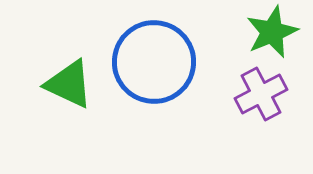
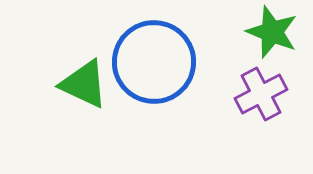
green star: rotated 28 degrees counterclockwise
green triangle: moved 15 px right
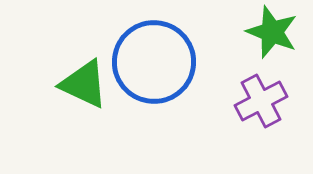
purple cross: moved 7 px down
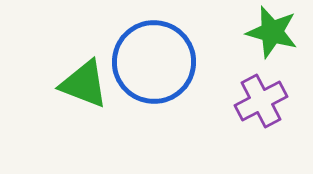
green star: rotated 6 degrees counterclockwise
green triangle: rotated 4 degrees counterclockwise
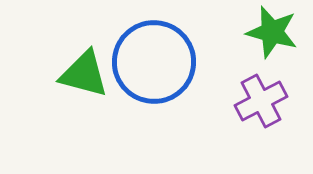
green triangle: moved 10 px up; rotated 6 degrees counterclockwise
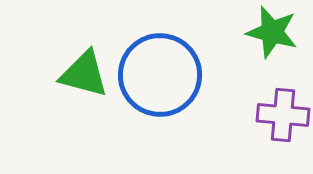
blue circle: moved 6 px right, 13 px down
purple cross: moved 22 px right, 14 px down; rotated 33 degrees clockwise
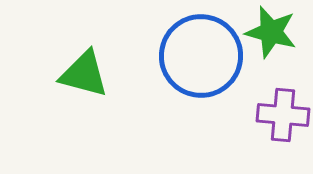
green star: moved 1 px left
blue circle: moved 41 px right, 19 px up
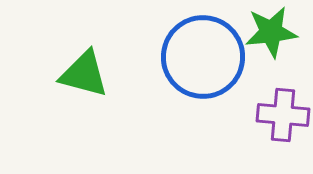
green star: rotated 22 degrees counterclockwise
blue circle: moved 2 px right, 1 px down
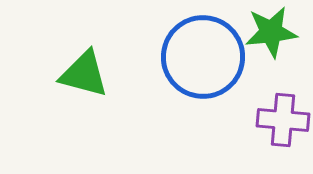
purple cross: moved 5 px down
